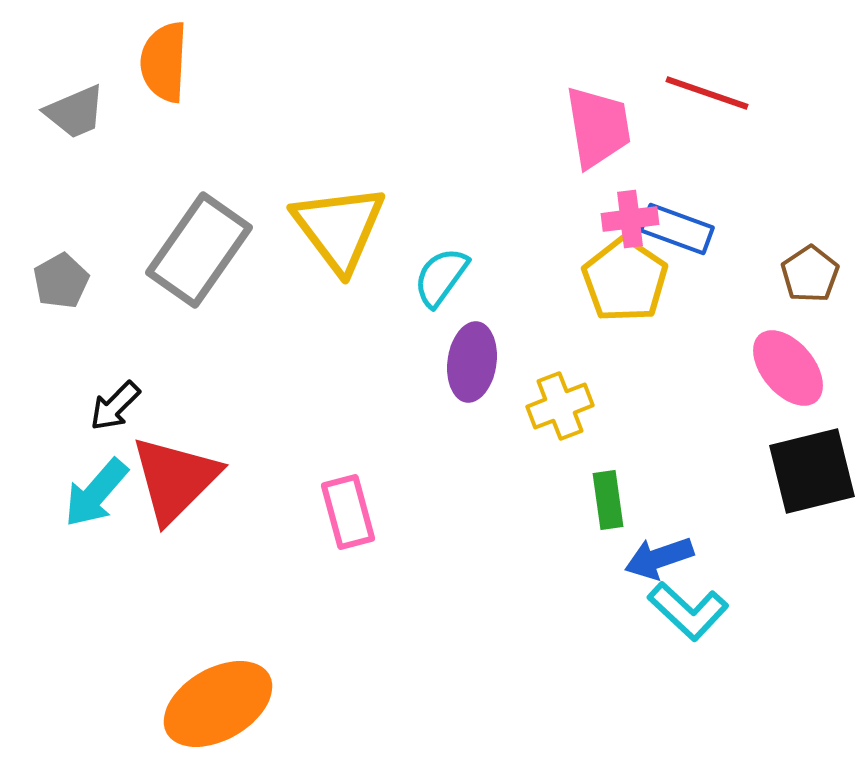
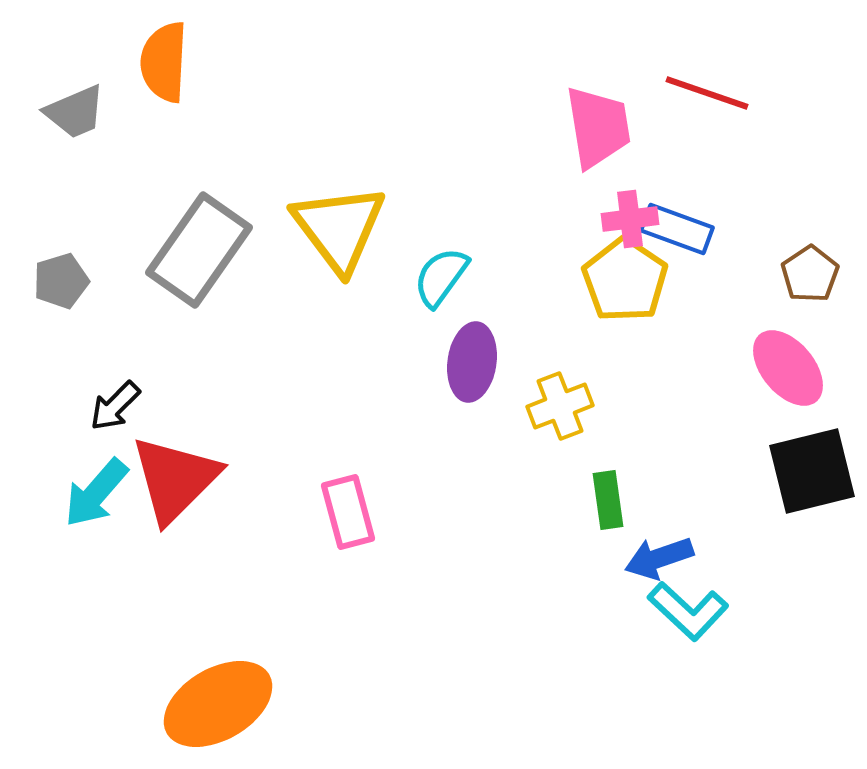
gray pentagon: rotated 12 degrees clockwise
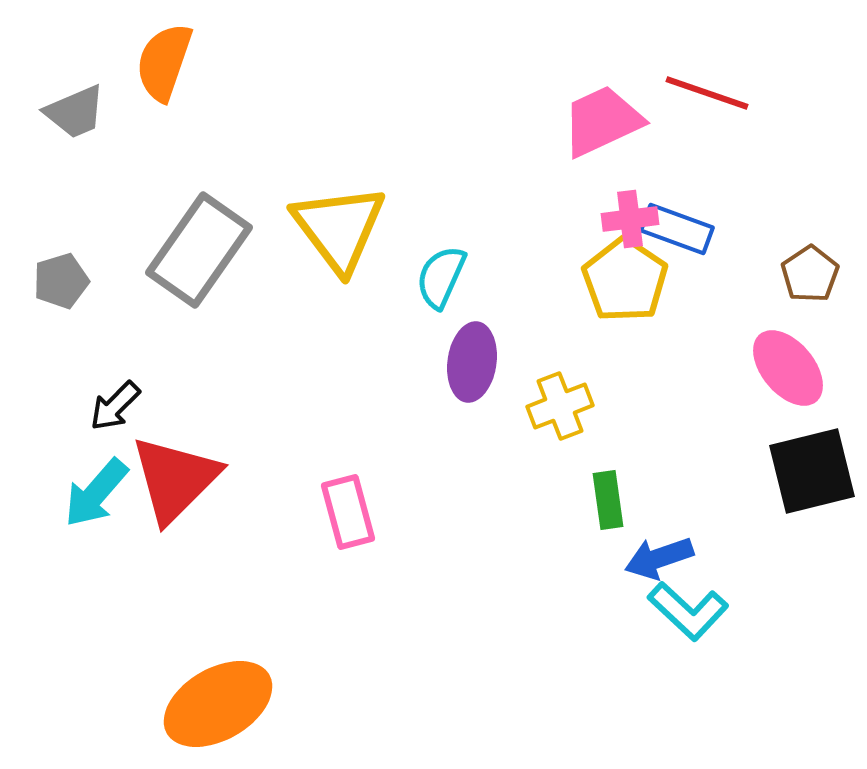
orange semicircle: rotated 16 degrees clockwise
pink trapezoid: moved 4 px right, 6 px up; rotated 106 degrees counterclockwise
cyan semicircle: rotated 12 degrees counterclockwise
